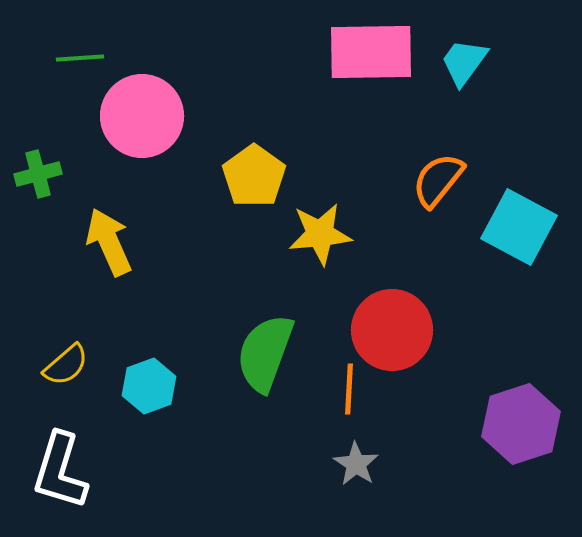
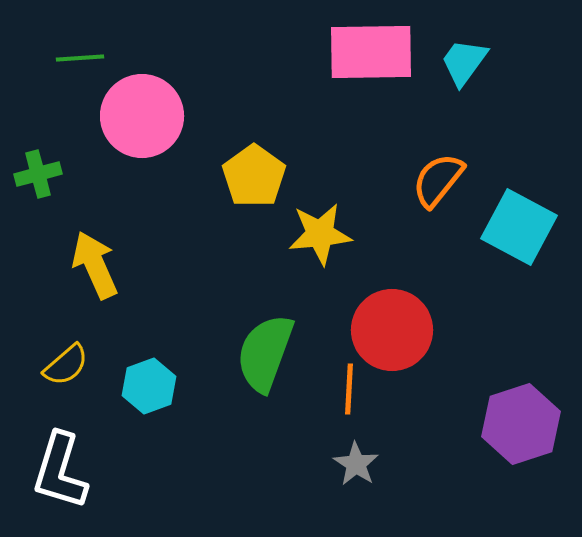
yellow arrow: moved 14 px left, 23 px down
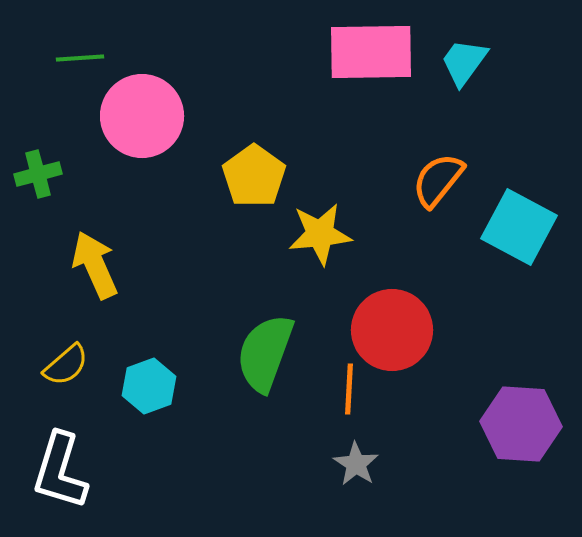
purple hexagon: rotated 22 degrees clockwise
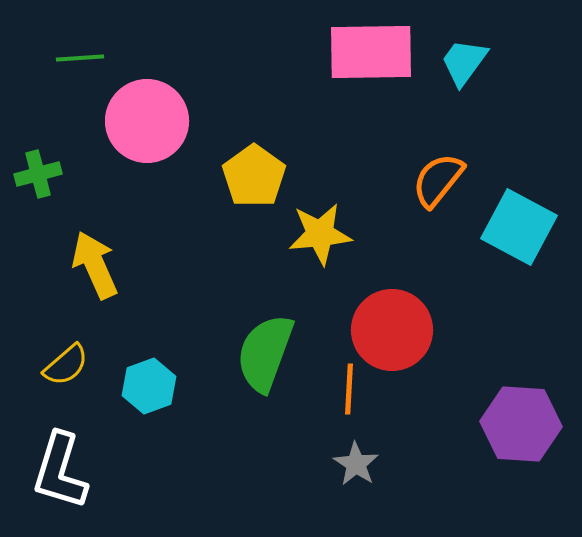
pink circle: moved 5 px right, 5 px down
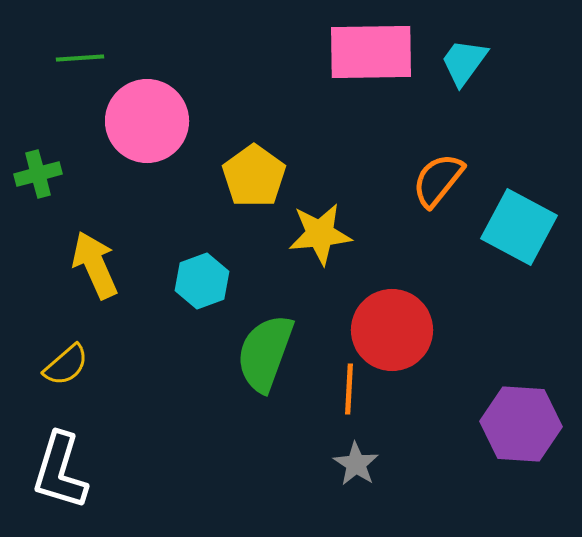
cyan hexagon: moved 53 px right, 105 px up
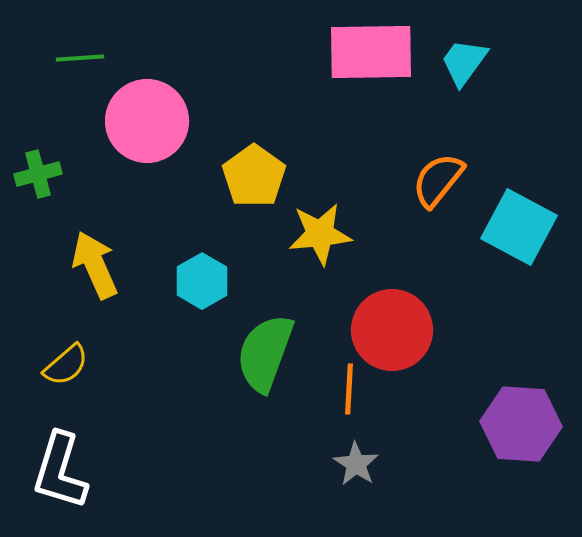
cyan hexagon: rotated 10 degrees counterclockwise
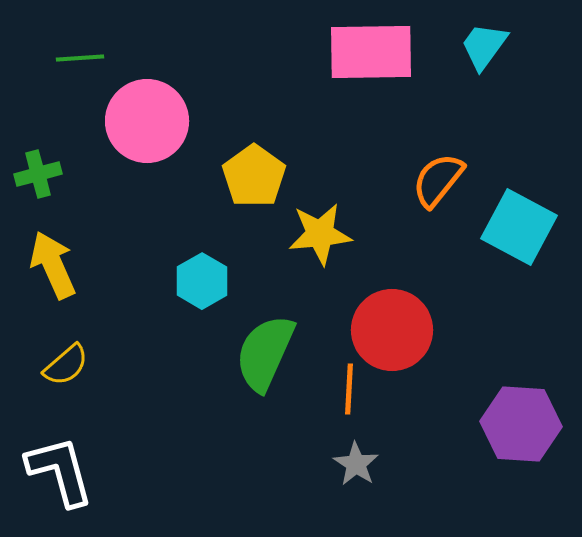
cyan trapezoid: moved 20 px right, 16 px up
yellow arrow: moved 42 px left
green semicircle: rotated 4 degrees clockwise
white L-shape: rotated 148 degrees clockwise
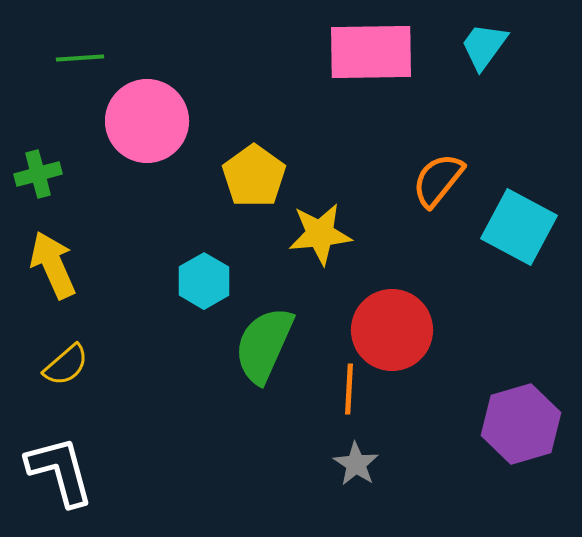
cyan hexagon: moved 2 px right
green semicircle: moved 1 px left, 8 px up
purple hexagon: rotated 20 degrees counterclockwise
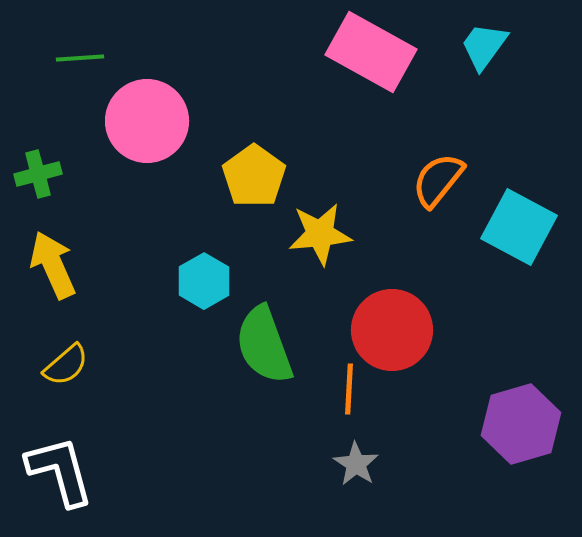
pink rectangle: rotated 30 degrees clockwise
green semicircle: rotated 44 degrees counterclockwise
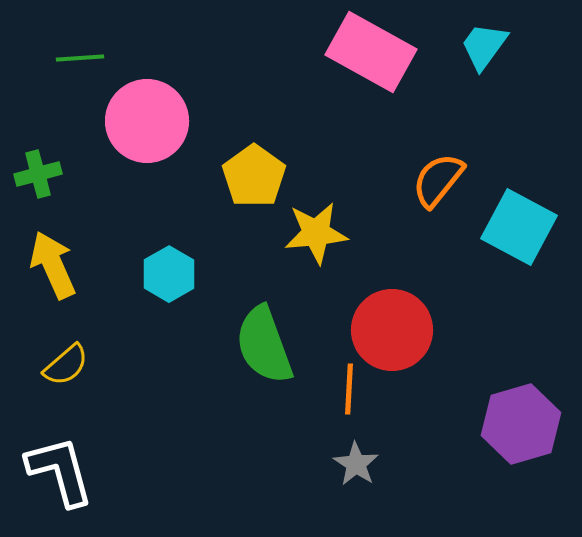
yellow star: moved 4 px left, 1 px up
cyan hexagon: moved 35 px left, 7 px up
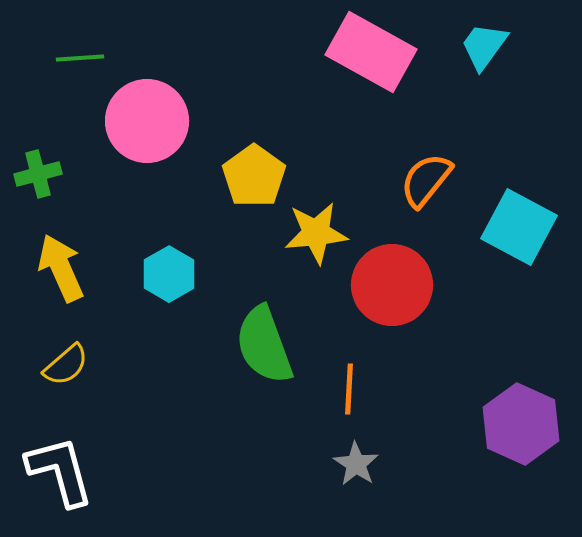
orange semicircle: moved 12 px left
yellow arrow: moved 8 px right, 3 px down
red circle: moved 45 px up
purple hexagon: rotated 20 degrees counterclockwise
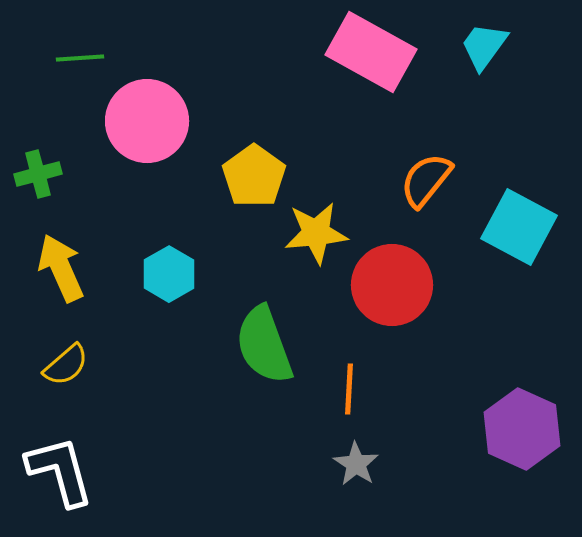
purple hexagon: moved 1 px right, 5 px down
